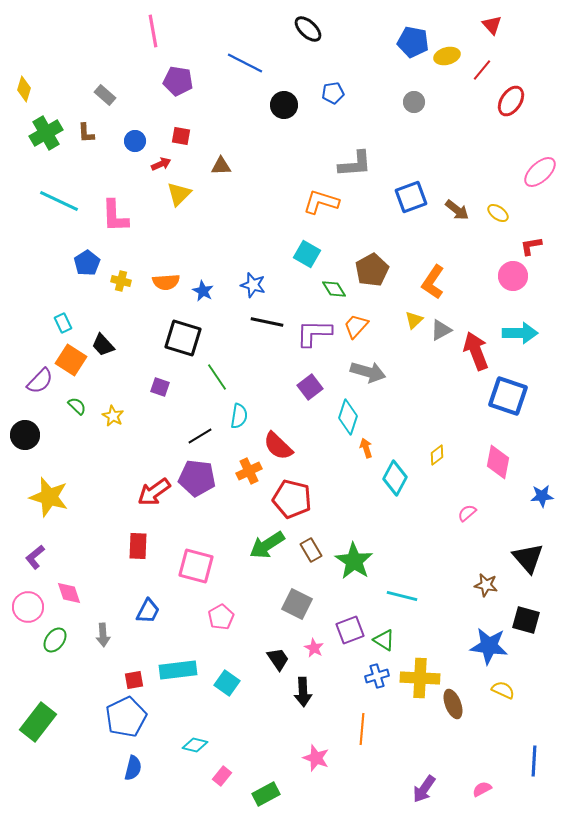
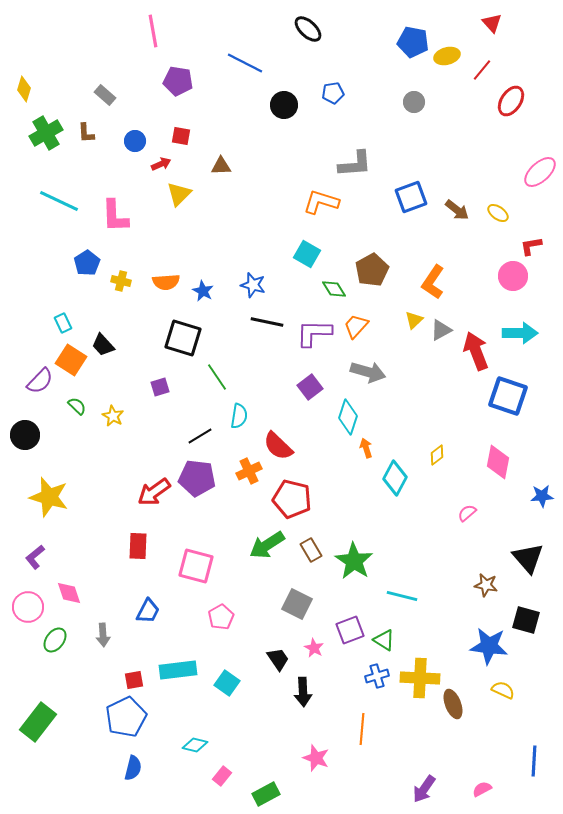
red triangle at (492, 25): moved 2 px up
purple square at (160, 387): rotated 36 degrees counterclockwise
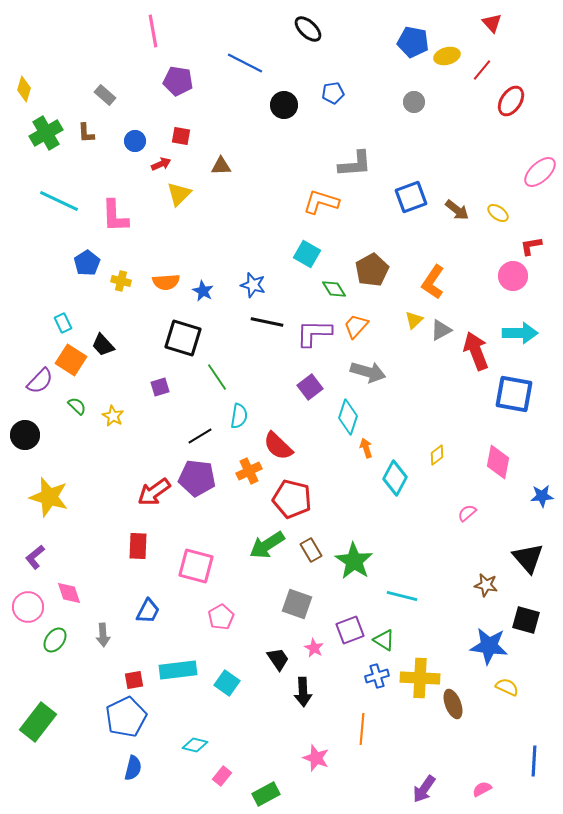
blue square at (508, 396): moved 6 px right, 2 px up; rotated 9 degrees counterclockwise
gray square at (297, 604): rotated 8 degrees counterclockwise
yellow semicircle at (503, 690): moved 4 px right, 3 px up
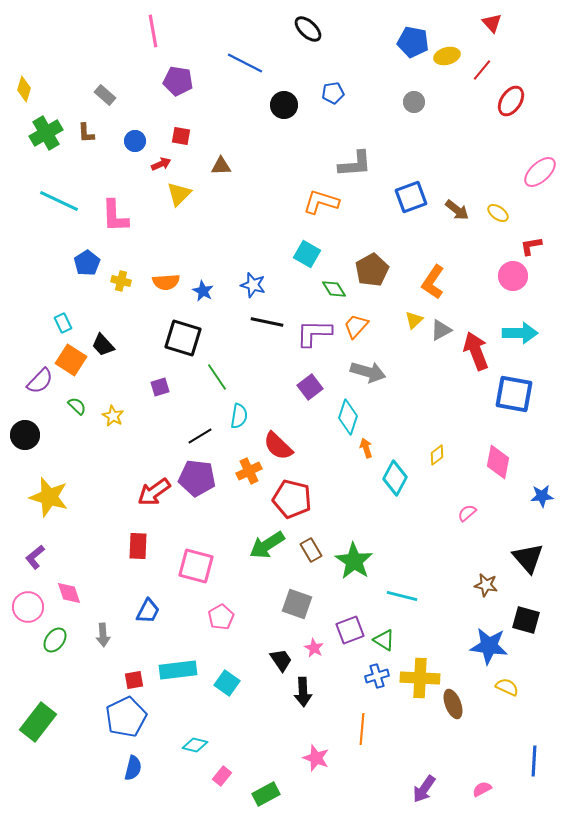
black trapezoid at (278, 659): moved 3 px right, 1 px down
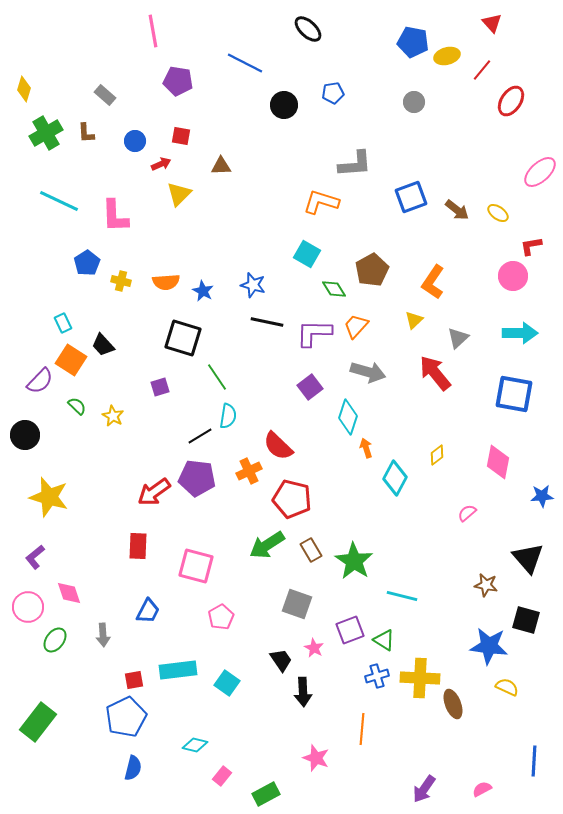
gray triangle at (441, 330): moved 17 px right, 8 px down; rotated 15 degrees counterclockwise
red arrow at (476, 351): moved 41 px left, 22 px down; rotated 18 degrees counterclockwise
cyan semicircle at (239, 416): moved 11 px left
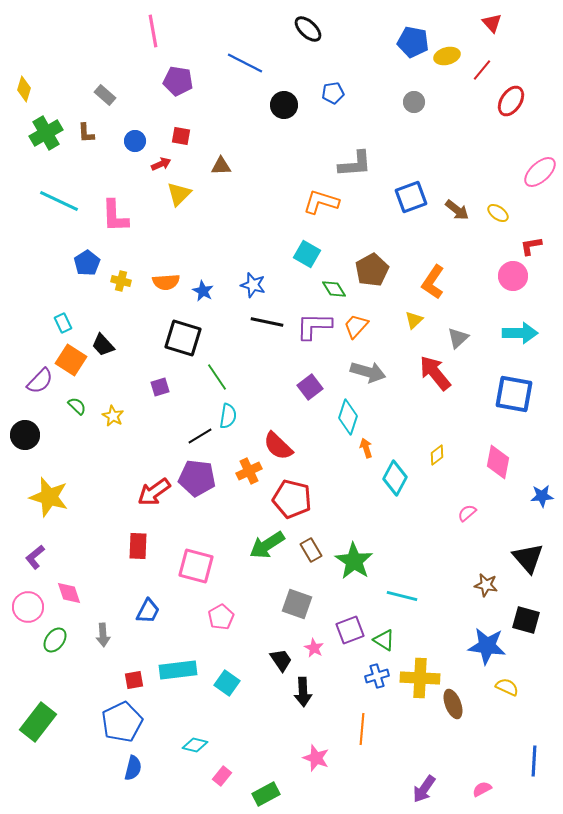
purple L-shape at (314, 333): moved 7 px up
blue star at (489, 646): moved 2 px left
blue pentagon at (126, 717): moved 4 px left, 5 px down
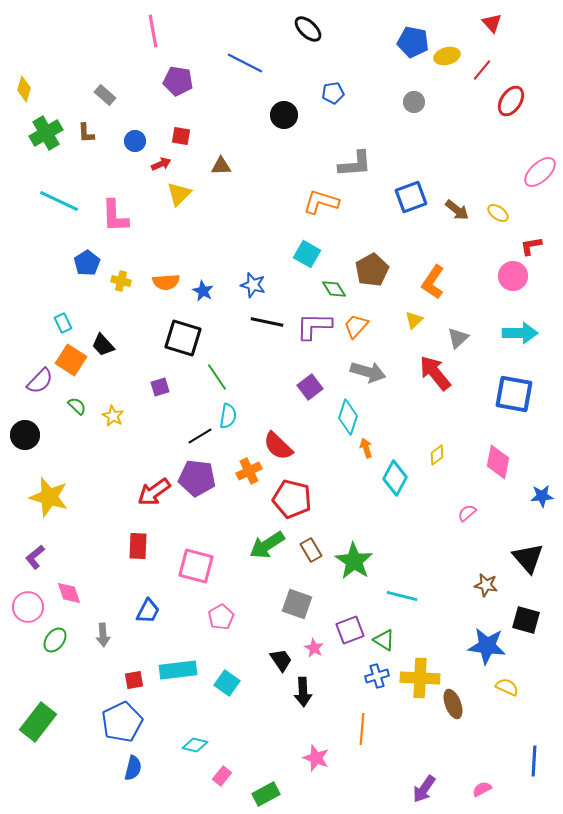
black circle at (284, 105): moved 10 px down
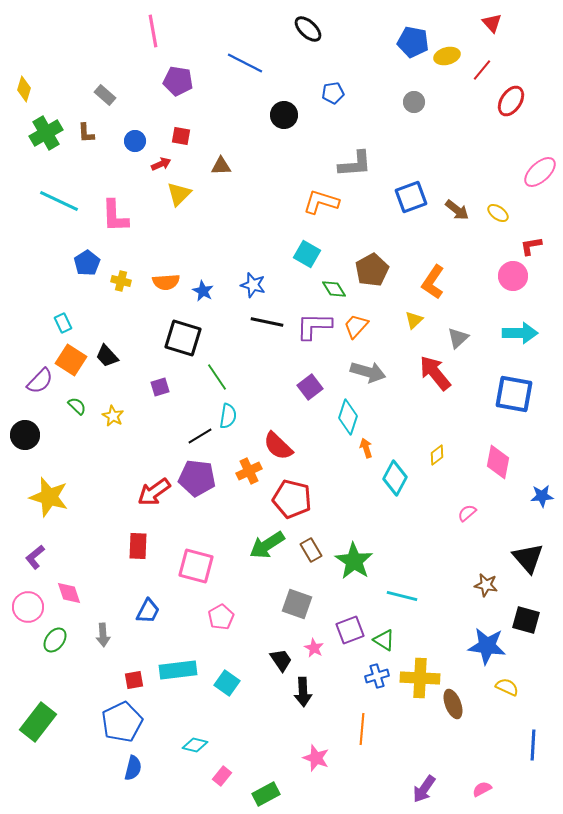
black trapezoid at (103, 345): moved 4 px right, 11 px down
blue line at (534, 761): moved 1 px left, 16 px up
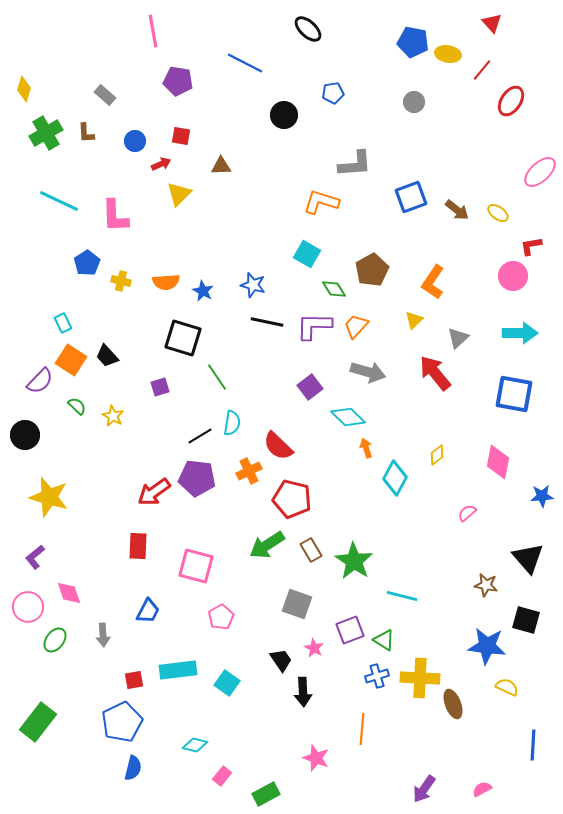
yellow ellipse at (447, 56): moved 1 px right, 2 px up; rotated 25 degrees clockwise
cyan semicircle at (228, 416): moved 4 px right, 7 px down
cyan diamond at (348, 417): rotated 64 degrees counterclockwise
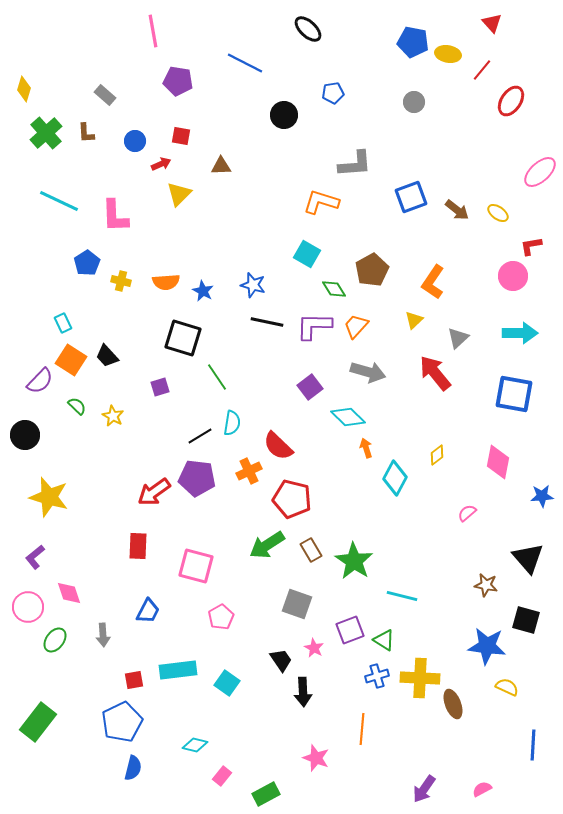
green cross at (46, 133): rotated 12 degrees counterclockwise
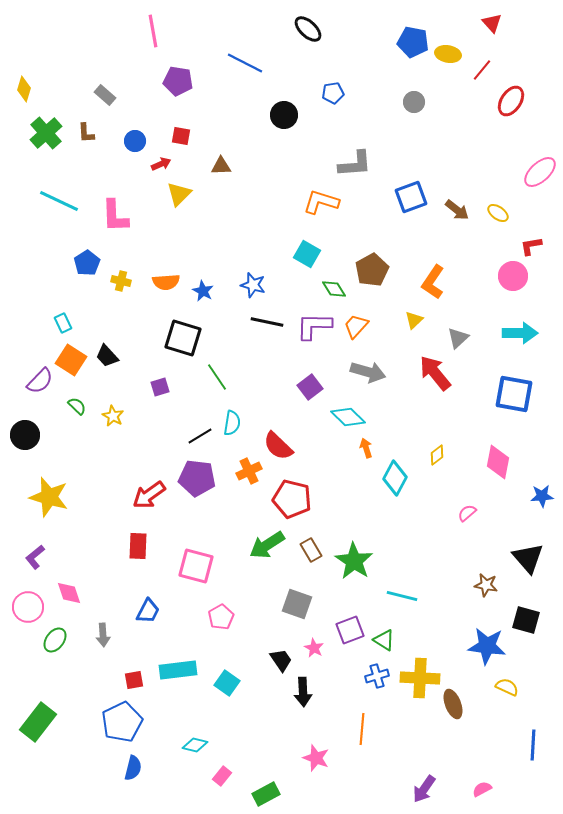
red arrow at (154, 492): moved 5 px left, 3 px down
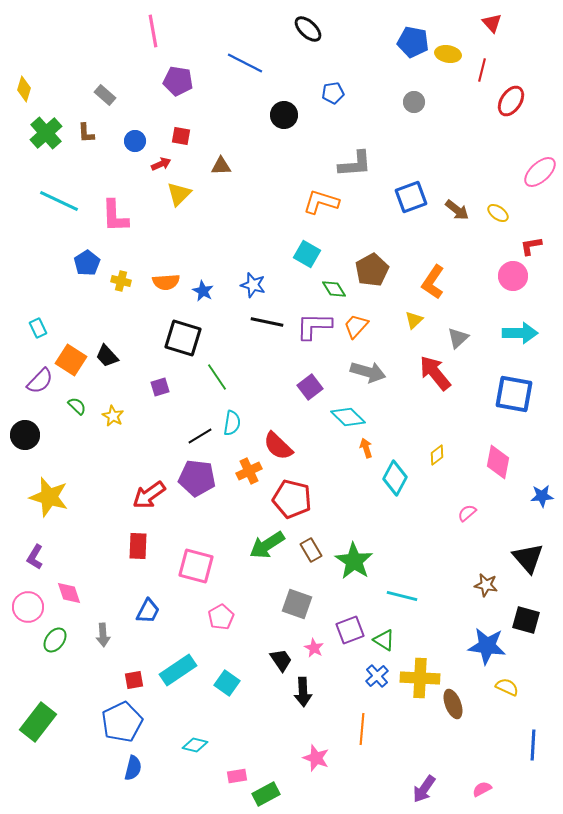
red line at (482, 70): rotated 25 degrees counterclockwise
cyan rectangle at (63, 323): moved 25 px left, 5 px down
purple L-shape at (35, 557): rotated 20 degrees counterclockwise
cyan rectangle at (178, 670): rotated 27 degrees counterclockwise
blue cross at (377, 676): rotated 25 degrees counterclockwise
pink rectangle at (222, 776): moved 15 px right; rotated 42 degrees clockwise
